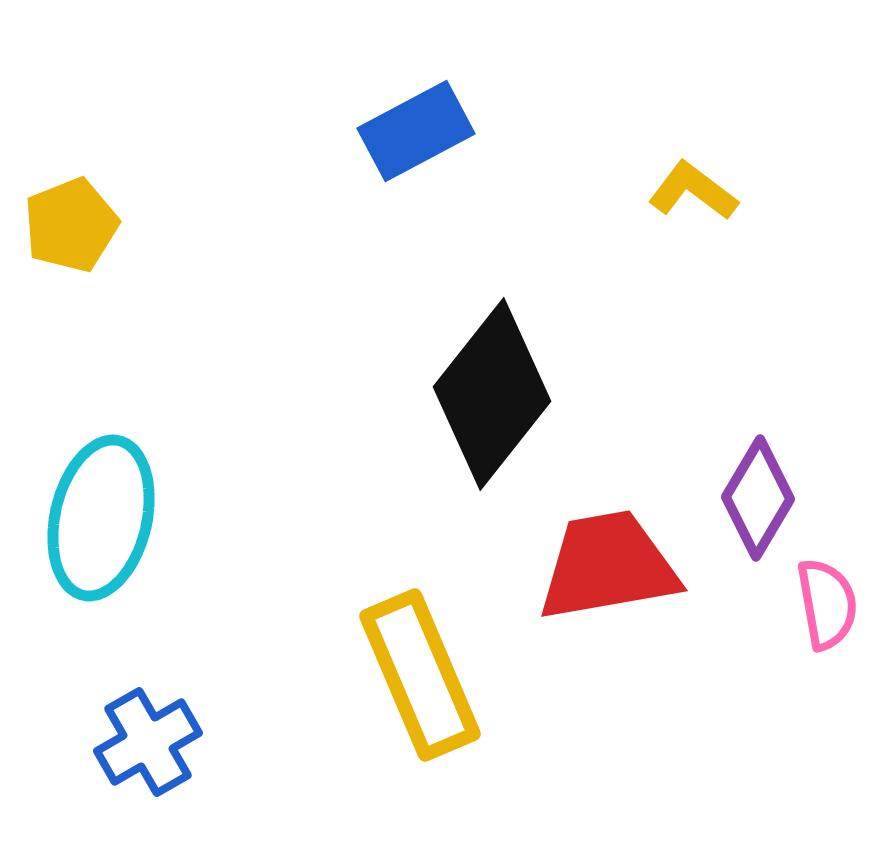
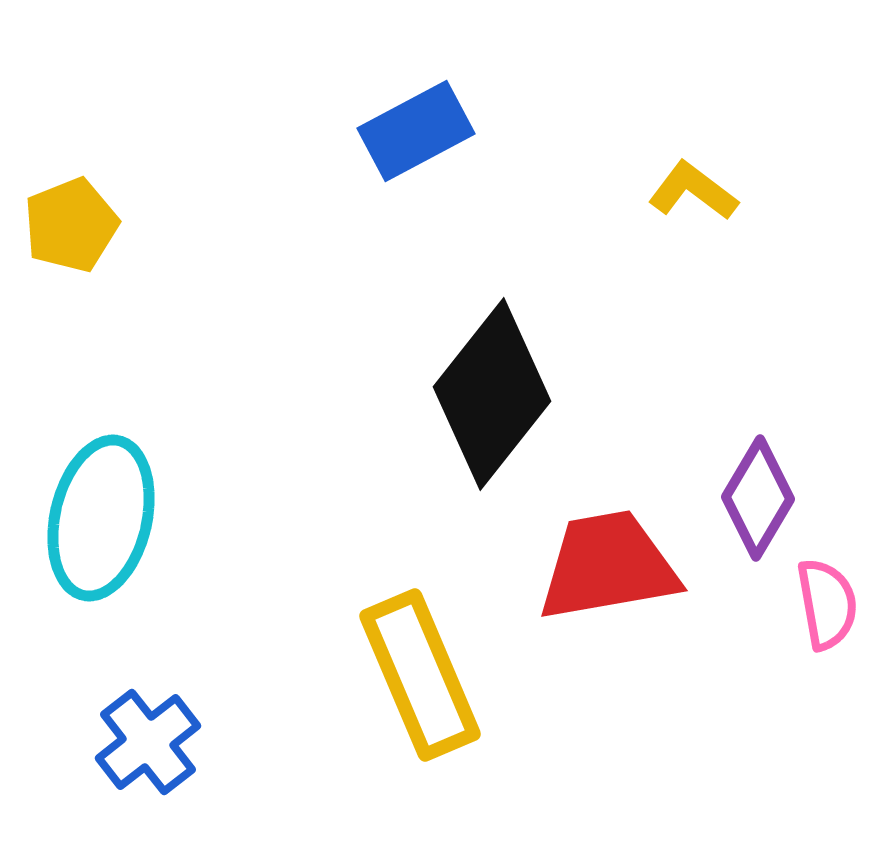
blue cross: rotated 8 degrees counterclockwise
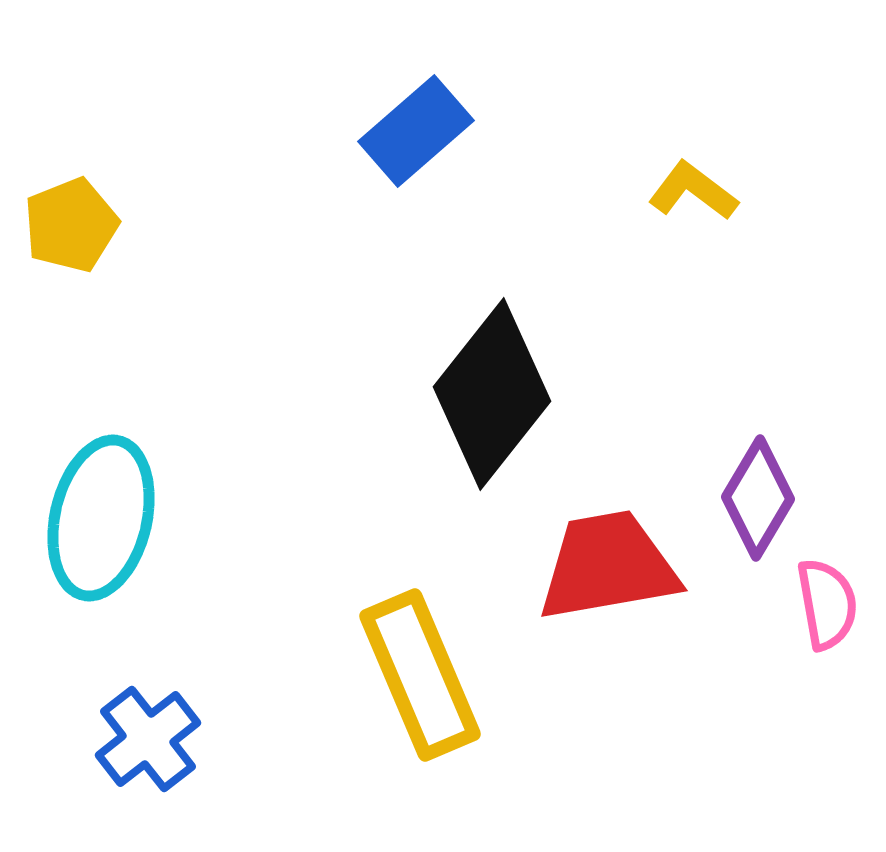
blue rectangle: rotated 13 degrees counterclockwise
blue cross: moved 3 px up
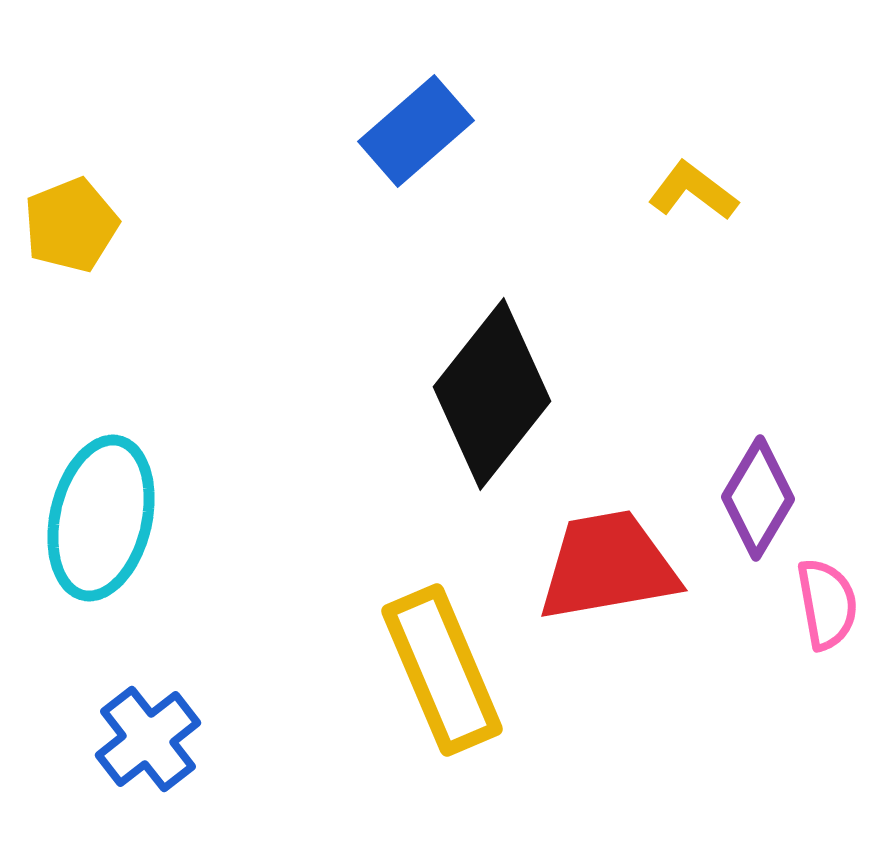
yellow rectangle: moved 22 px right, 5 px up
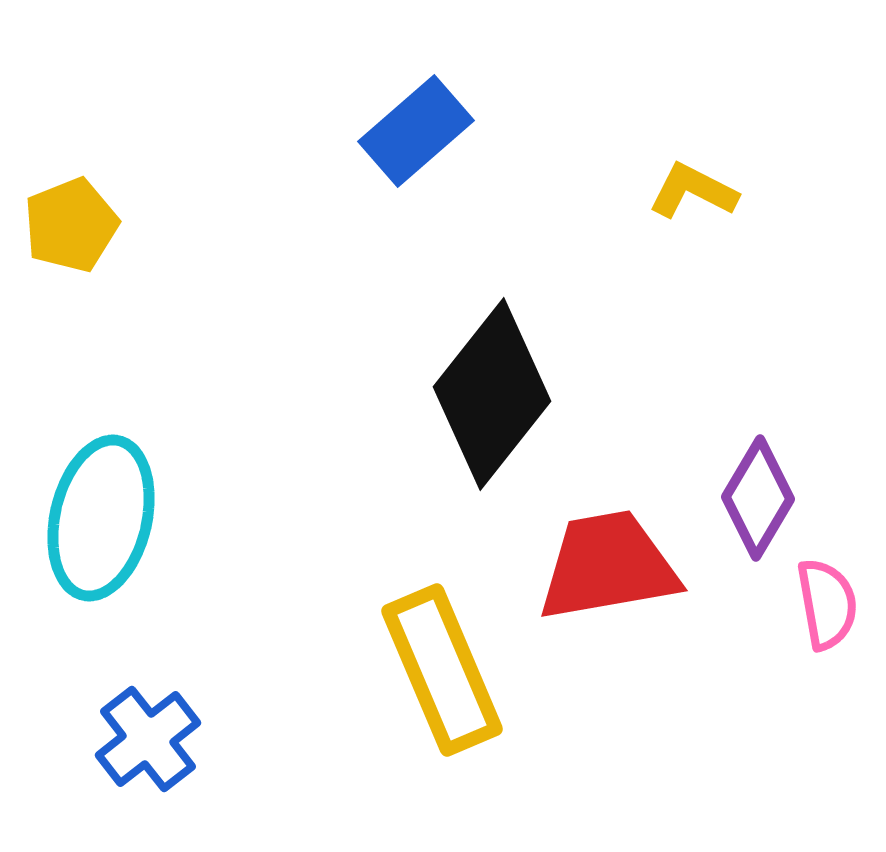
yellow L-shape: rotated 10 degrees counterclockwise
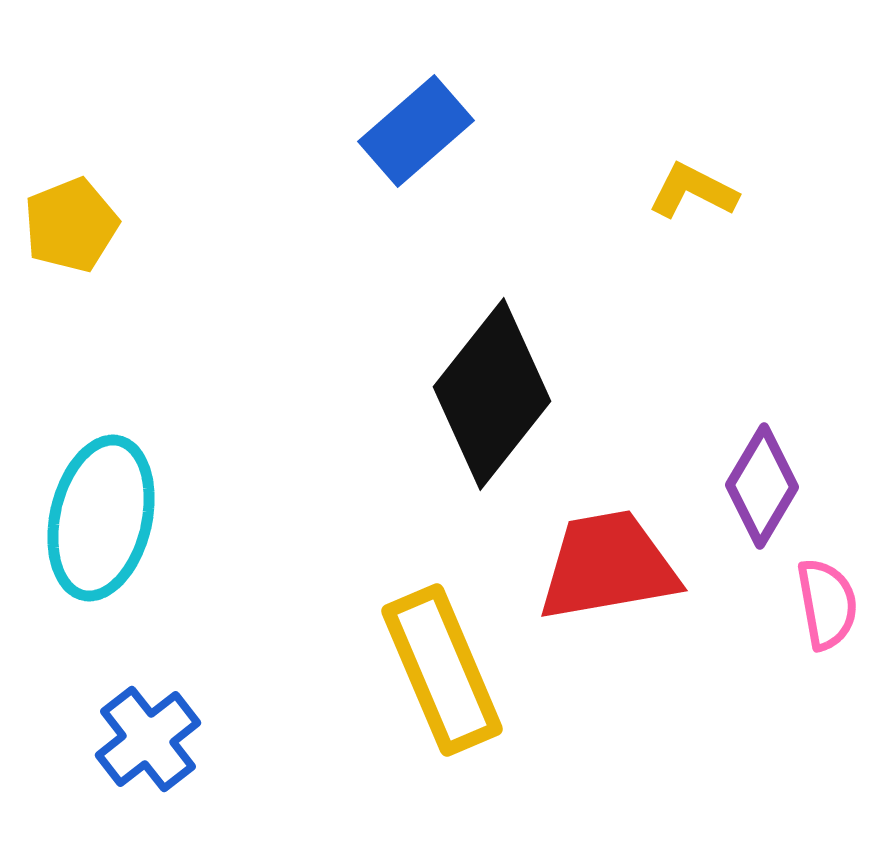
purple diamond: moved 4 px right, 12 px up
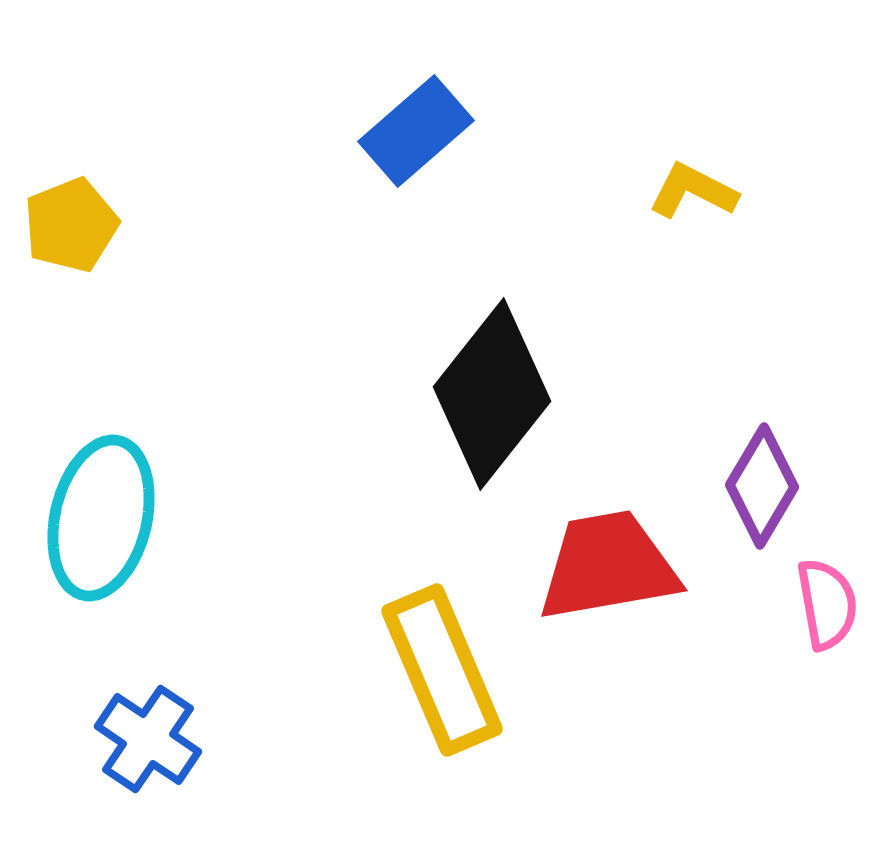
blue cross: rotated 18 degrees counterclockwise
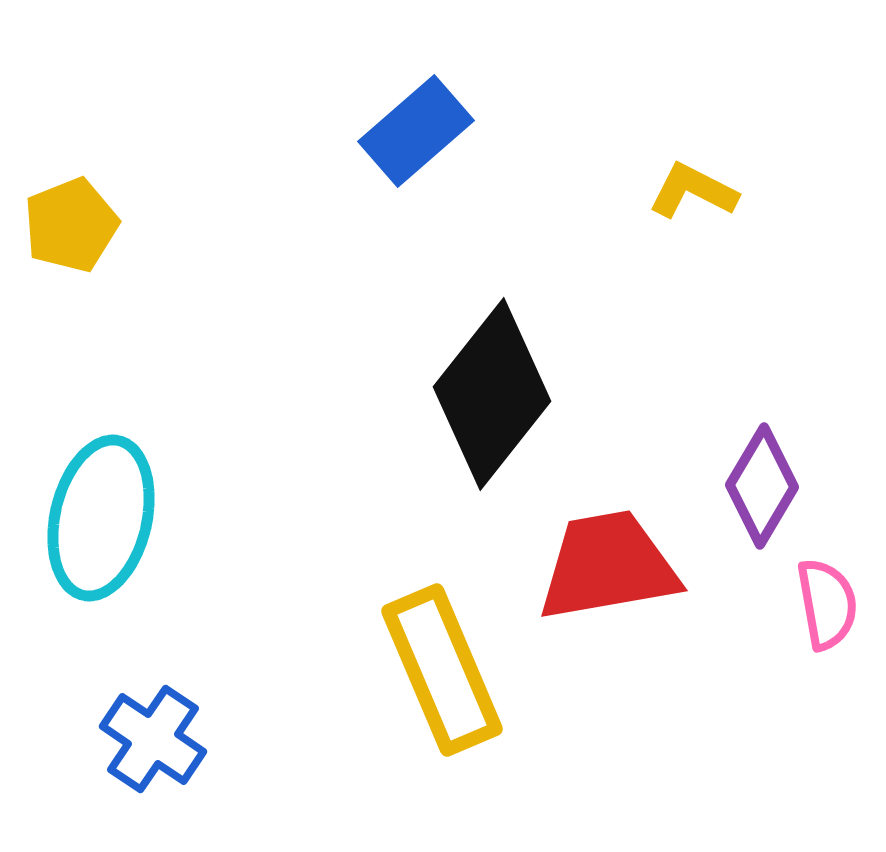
blue cross: moved 5 px right
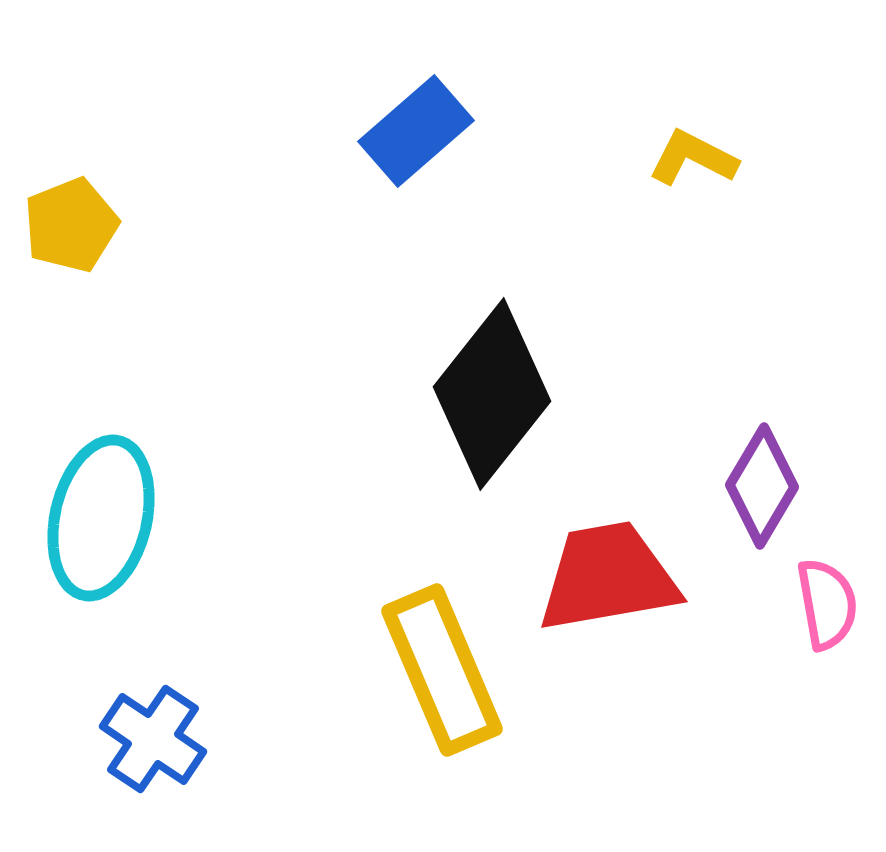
yellow L-shape: moved 33 px up
red trapezoid: moved 11 px down
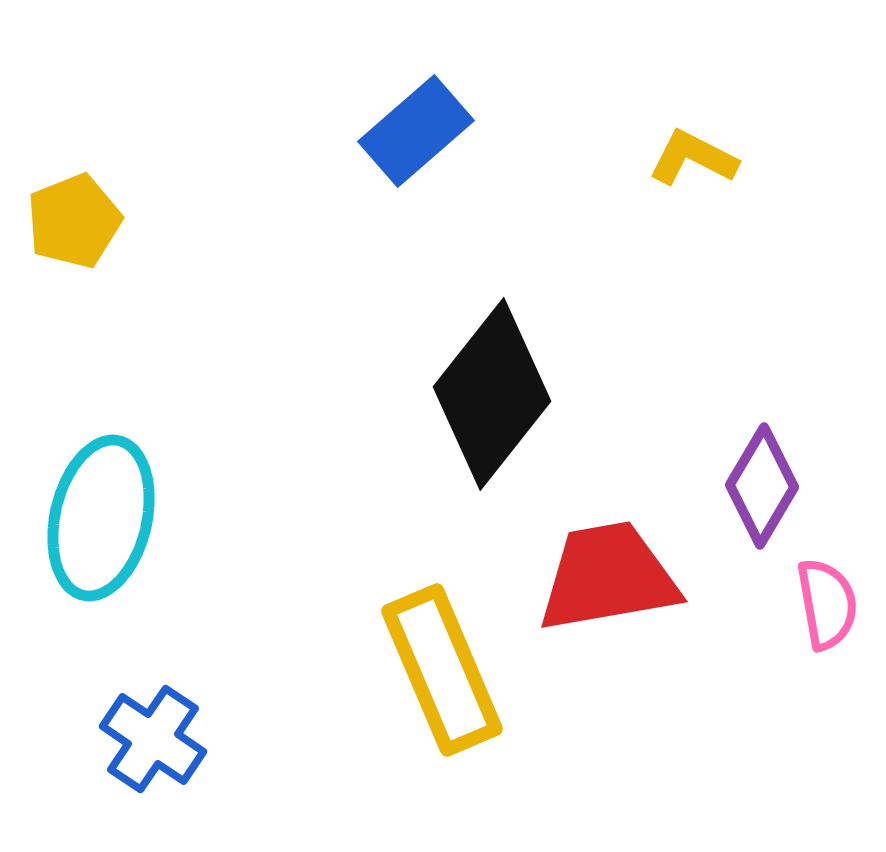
yellow pentagon: moved 3 px right, 4 px up
